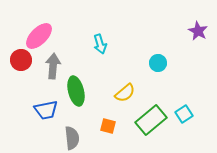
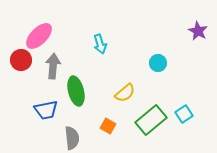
orange square: rotated 14 degrees clockwise
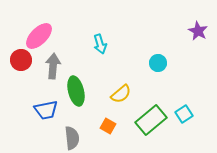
yellow semicircle: moved 4 px left, 1 px down
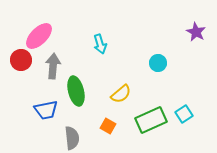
purple star: moved 2 px left, 1 px down
green rectangle: rotated 16 degrees clockwise
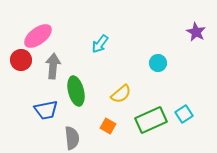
pink ellipse: moved 1 px left; rotated 8 degrees clockwise
cyan arrow: rotated 54 degrees clockwise
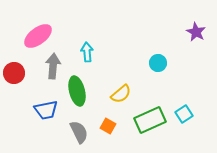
cyan arrow: moved 13 px left, 8 px down; rotated 138 degrees clockwise
red circle: moved 7 px left, 13 px down
green ellipse: moved 1 px right
green rectangle: moved 1 px left
gray semicircle: moved 7 px right, 6 px up; rotated 20 degrees counterclockwise
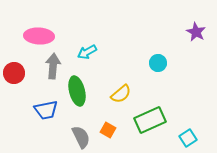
pink ellipse: moved 1 px right; rotated 40 degrees clockwise
cyan arrow: rotated 114 degrees counterclockwise
cyan square: moved 4 px right, 24 px down
orange square: moved 4 px down
gray semicircle: moved 2 px right, 5 px down
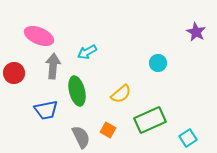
pink ellipse: rotated 20 degrees clockwise
